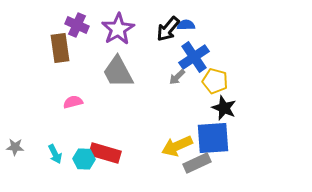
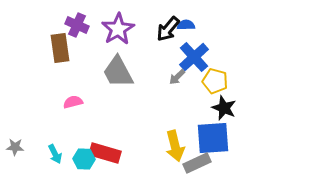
blue cross: rotated 8 degrees counterclockwise
yellow arrow: moved 2 px left; rotated 80 degrees counterclockwise
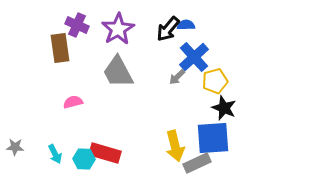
yellow pentagon: rotated 30 degrees counterclockwise
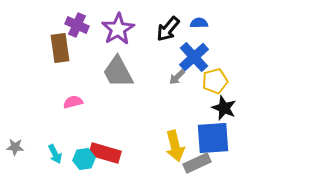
blue semicircle: moved 13 px right, 2 px up
cyan hexagon: rotated 10 degrees counterclockwise
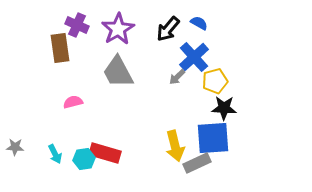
blue semicircle: rotated 30 degrees clockwise
black star: rotated 20 degrees counterclockwise
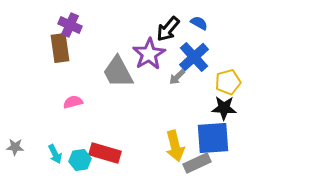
purple cross: moved 7 px left
purple star: moved 31 px right, 25 px down
yellow pentagon: moved 13 px right, 1 px down
cyan hexagon: moved 4 px left, 1 px down
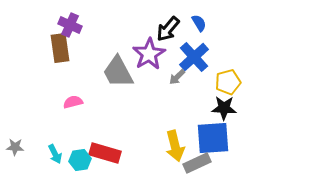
blue semicircle: rotated 30 degrees clockwise
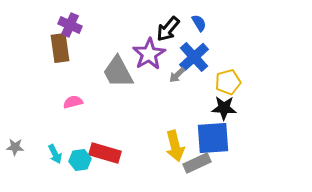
gray arrow: moved 2 px up
